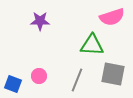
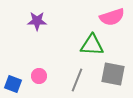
purple star: moved 3 px left
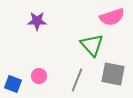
green triangle: rotated 45 degrees clockwise
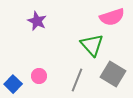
purple star: rotated 24 degrees clockwise
gray square: rotated 20 degrees clockwise
blue square: rotated 24 degrees clockwise
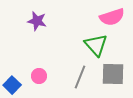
purple star: rotated 12 degrees counterclockwise
green triangle: moved 4 px right
gray square: rotated 30 degrees counterclockwise
gray line: moved 3 px right, 3 px up
blue square: moved 1 px left, 1 px down
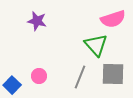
pink semicircle: moved 1 px right, 2 px down
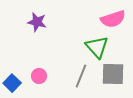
purple star: moved 1 px down
green triangle: moved 1 px right, 2 px down
gray line: moved 1 px right, 1 px up
blue square: moved 2 px up
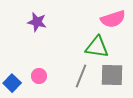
green triangle: rotated 40 degrees counterclockwise
gray square: moved 1 px left, 1 px down
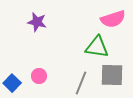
gray line: moved 7 px down
